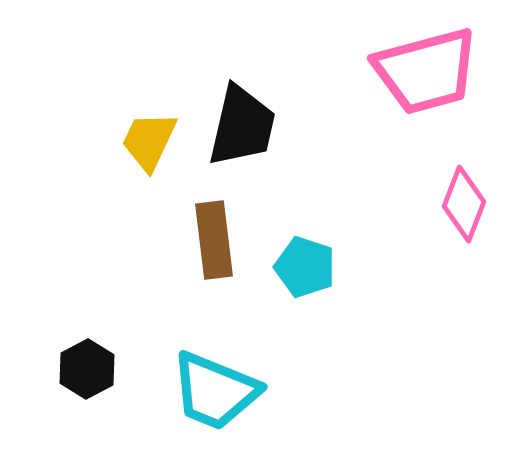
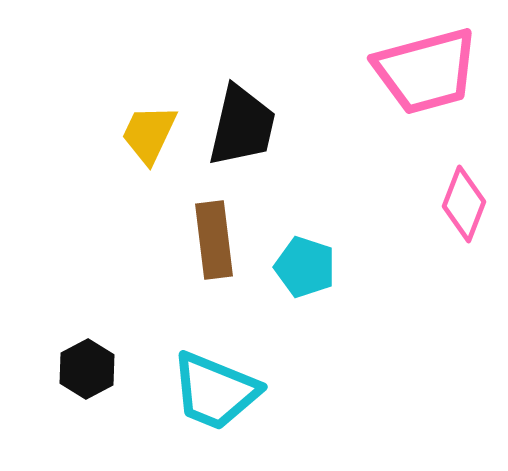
yellow trapezoid: moved 7 px up
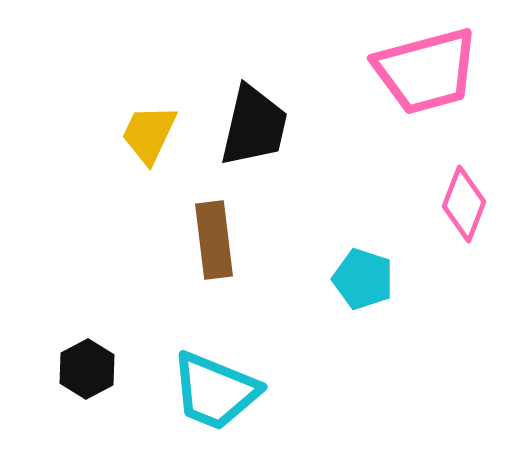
black trapezoid: moved 12 px right
cyan pentagon: moved 58 px right, 12 px down
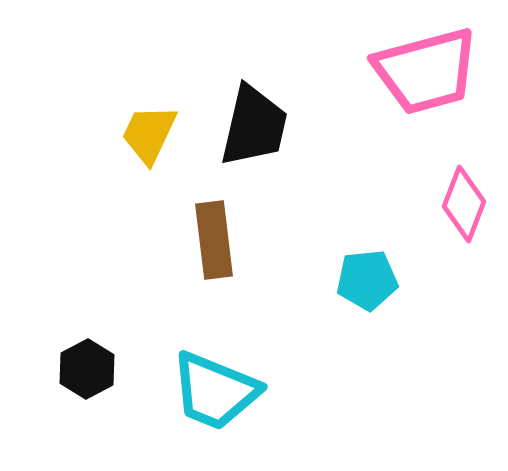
cyan pentagon: moved 4 px right, 1 px down; rotated 24 degrees counterclockwise
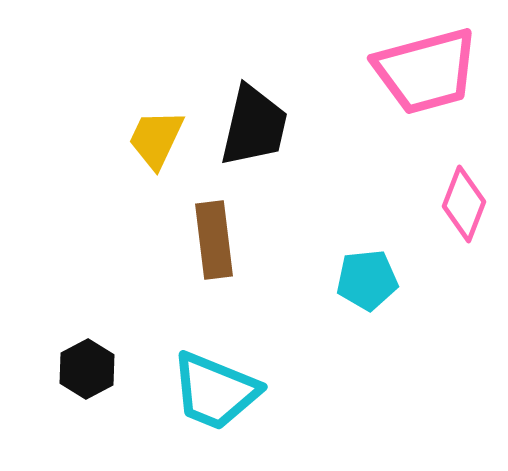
yellow trapezoid: moved 7 px right, 5 px down
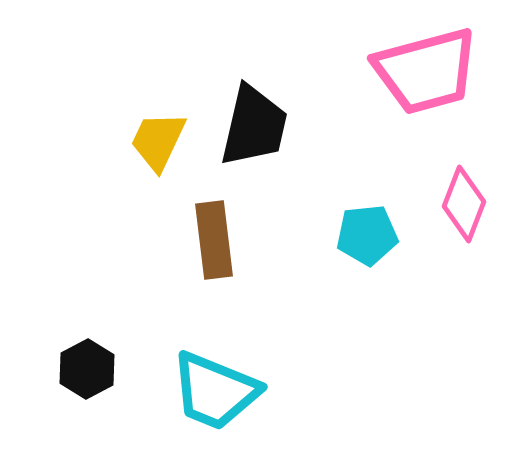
yellow trapezoid: moved 2 px right, 2 px down
cyan pentagon: moved 45 px up
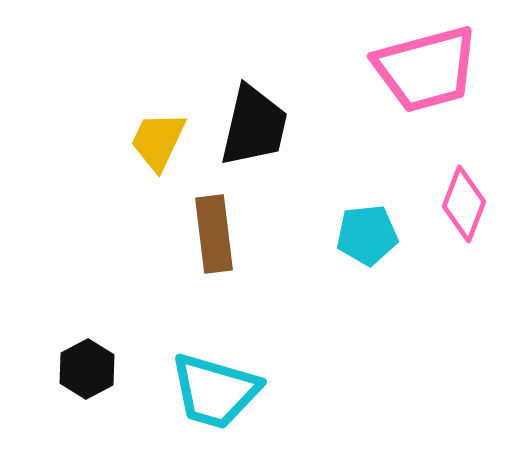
pink trapezoid: moved 2 px up
brown rectangle: moved 6 px up
cyan trapezoid: rotated 6 degrees counterclockwise
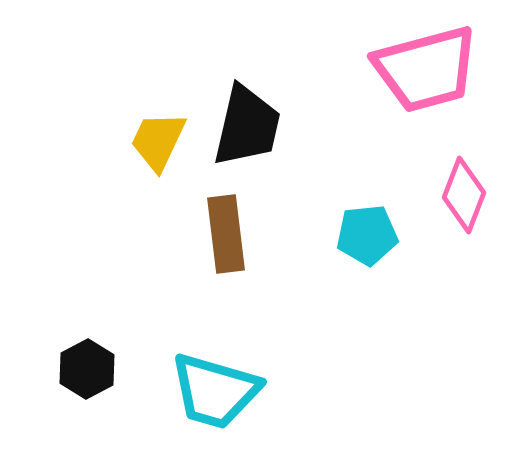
black trapezoid: moved 7 px left
pink diamond: moved 9 px up
brown rectangle: moved 12 px right
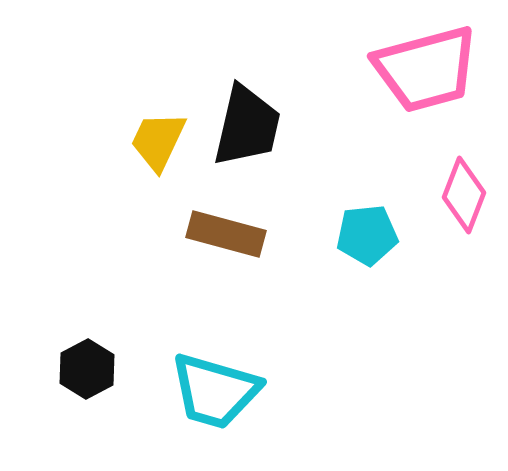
brown rectangle: rotated 68 degrees counterclockwise
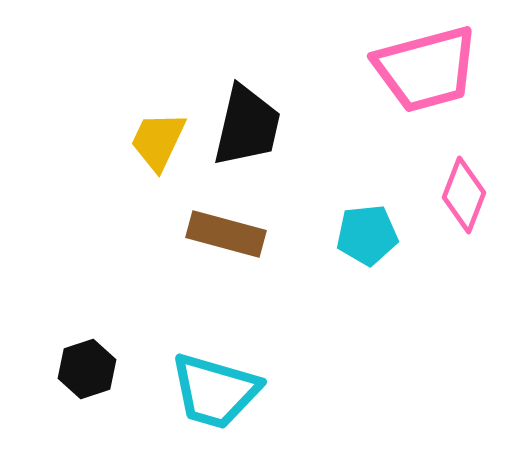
black hexagon: rotated 10 degrees clockwise
